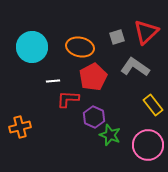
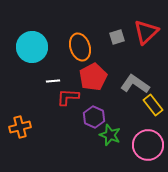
orange ellipse: rotated 60 degrees clockwise
gray L-shape: moved 17 px down
red L-shape: moved 2 px up
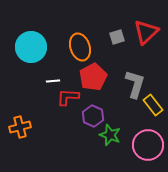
cyan circle: moved 1 px left
gray L-shape: rotated 72 degrees clockwise
purple hexagon: moved 1 px left, 1 px up
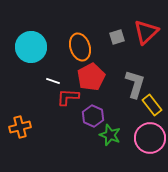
red pentagon: moved 2 px left
white line: rotated 24 degrees clockwise
yellow rectangle: moved 1 px left
pink circle: moved 2 px right, 7 px up
